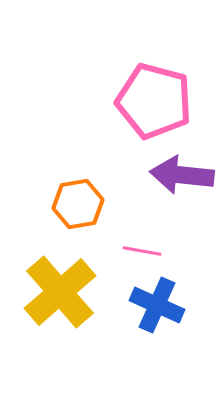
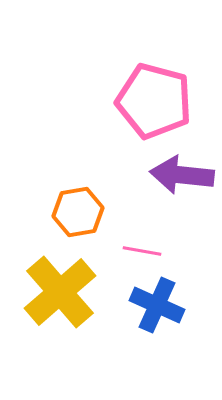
orange hexagon: moved 8 px down
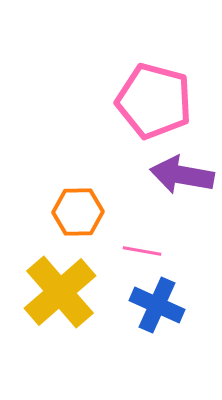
purple arrow: rotated 4 degrees clockwise
orange hexagon: rotated 9 degrees clockwise
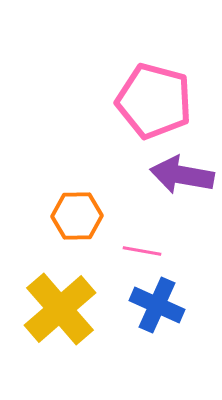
orange hexagon: moved 1 px left, 4 px down
yellow cross: moved 17 px down
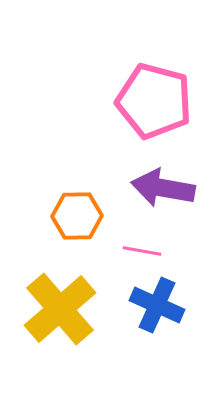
purple arrow: moved 19 px left, 13 px down
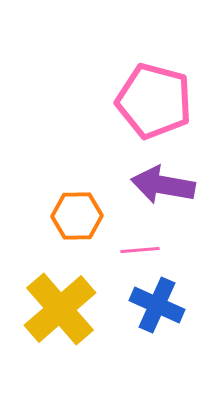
purple arrow: moved 3 px up
pink line: moved 2 px left, 1 px up; rotated 15 degrees counterclockwise
